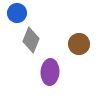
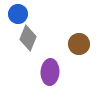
blue circle: moved 1 px right, 1 px down
gray diamond: moved 3 px left, 2 px up
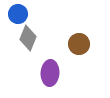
purple ellipse: moved 1 px down
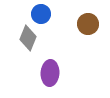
blue circle: moved 23 px right
brown circle: moved 9 px right, 20 px up
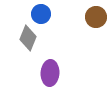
brown circle: moved 8 px right, 7 px up
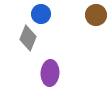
brown circle: moved 2 px up
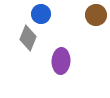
purple ellipse: moved 11 px right, 12 px up
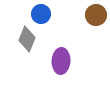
gray diamond: moved 1 px left, 1 px down
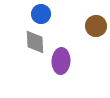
brown circle: moved 11 px down
gray diamond: moved 8 px right, 3 px down; rotated 25 degrees counterclockwise
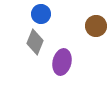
gray diamond: rotated 25 degrees clockwise
purple ellipse: moved 1 px right, 1 px down; rotated 10 degrees clockwise
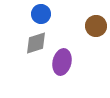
gray diamond: moved 1 px right, 1 px down; rotated 50 degrees clockwise
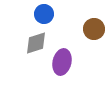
blue circle: moved 3 px right
brown circle: moved 2 px left, 3 px down
